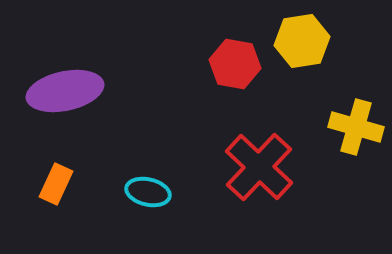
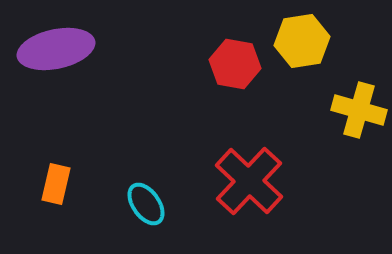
purple ellipse: moved 9 px left, 42 px up
yellow cross: moved 3 px right, 17 px up
red cross: moved 10 px left, 14 px down
orange rectangle: rotated 12 degrees counterclockwise
cyan ellipse: moved 2 px left, 12 px down; rotated 42 degrees clockwise
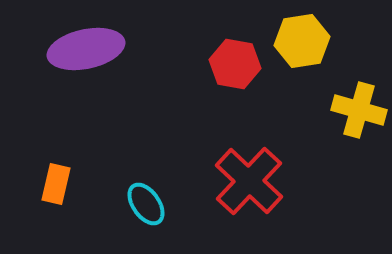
purple ellipse: moved 30 px right
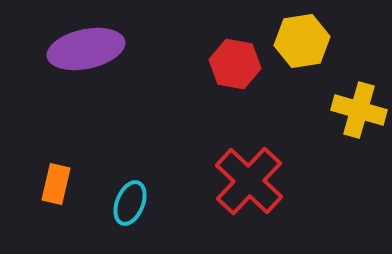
cyan ellipse: moved 16 px left, 1 px up; rotated 57 degrees clockwise
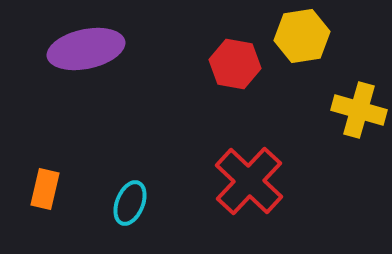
yellow hexagon: moved 5 px up
orange rectangle: moved 11 px left, 5 px down
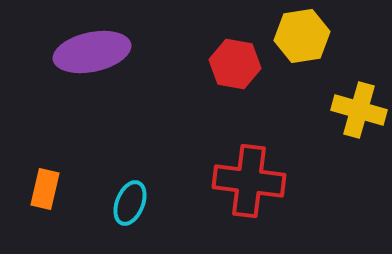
purple ellipse: moved 6 px right, 3 px down
red cross: rotated 36 degrees counterclockwise
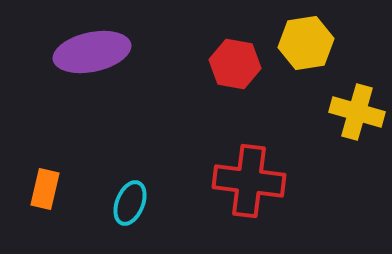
yellow hexagon: moved 4 px right, 7 px down
yellow cross: moved 2 px left, 2 px down
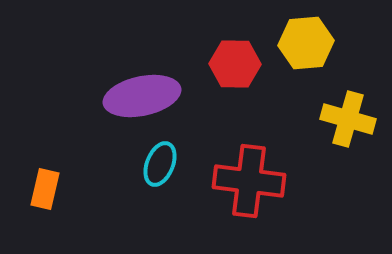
yellow hexagon: rotated 4 degrees clockwise
purple ellipse: moved 50 px right, 44 px down
red hexagon: rotated 9 degrees counterclockwise
yellow cross: moved 9 px left, 7 px down
cyan ellipse: moved 30 px right, 39 px up
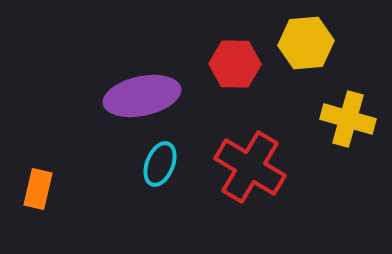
red cross: moved 1 px right, 14 px up; rotated 24 degrees clockwise
orange rectangle: moved 7 px left
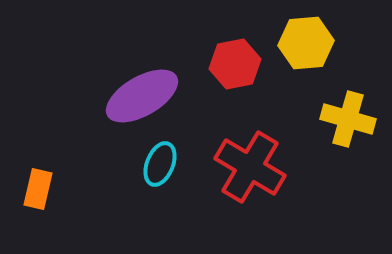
red hexagon: rotated 12 degrees counterclockwise
purple ellipse: rotated 18 degrees counterclockwise
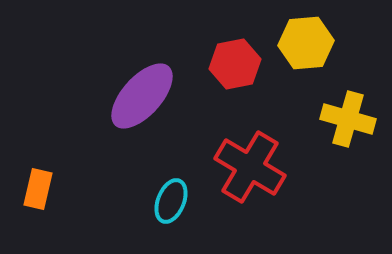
purple ellipse: rotated 18 degrees counterclockwise
cyan ellipse: moved 11 px right, 37 px down
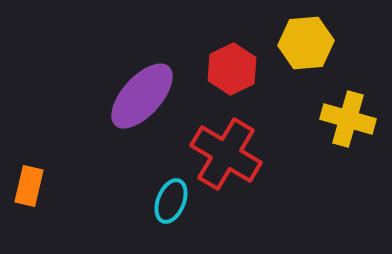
red hexagon: moved 3 px left, 5 px down; rotated 15 degrees counterclockwise
red cross: moved 24 px left, 13 px up
orange rectangle: moved 9 px left, 3 px up
